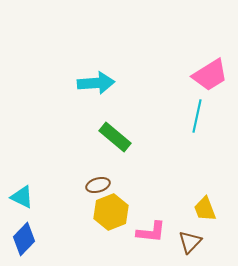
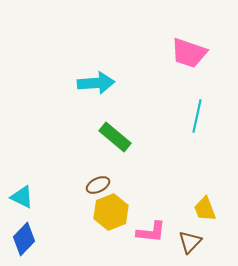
pink trapezoid: moved 21 px left, 22 px up; rotated 51 degrees clockwise
brown ellipse: rotated 10 degrees counterclockwise
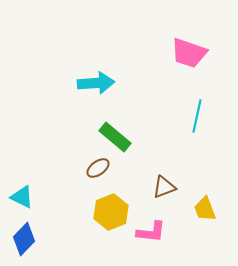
brown ellipse: moved 17 px up; rotated 10 degrees counterclockwise
brown triangle: moved 26 px left, 55 px up; rotated 25 degrees clockwise
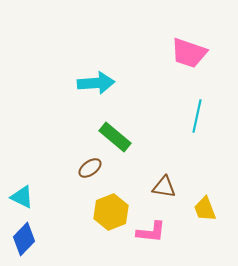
brown ellipse: moved 8 px left
brown triangle: rotated 30 degrees clockwise
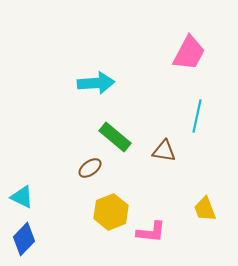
pink trapezoid: rotated 81 degrees counterclockwise
brown triangle: moved 36 px up
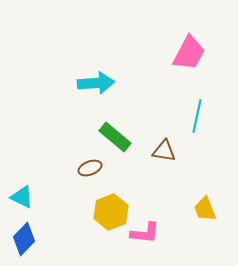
brown ellipse: rotated 15 degrees clockwise
pink L-shape: moved 6 px left, 1 px down
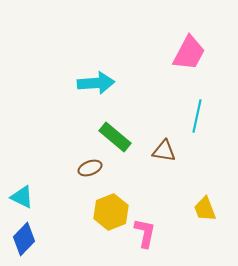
pink L-shape: rotated 84 degrees counterclockwise
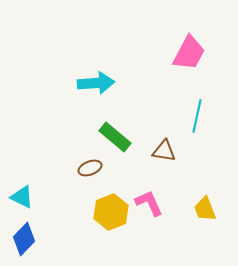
pink L-shape: moved 4 px right, 30 px up; rotated 36 degrees counterclockwise
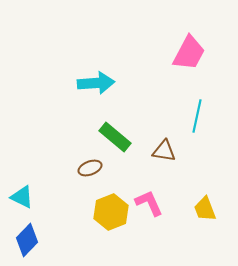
blue diamond: moved 3 px right, 1 px down
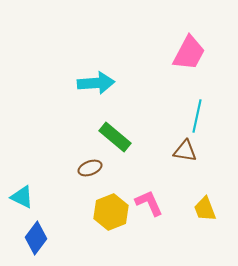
brown triangle: moved 21 px right
blue diamond: moved 9 px right, 2 px up; rotated 8 degrees counterclockwise
